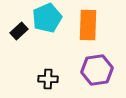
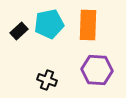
cyan pentagon: moved 2 px right, 6 px down; rotated 12 degrees clockwise
purple hexagon: rotated 12 degrees clockwise
black cross: moved 1 px left, 1 px down; rotated 18 degrees clockwise
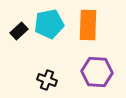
purple hexagon: moved 2 px down
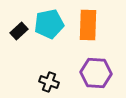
purple hexagon: moved 1 px left, 1 px down
black cross: moved 2 px right, 2 px down
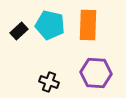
cyan pentagon: moved 1 px right, 1 px down; rotated 24 degrees clockwise
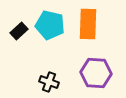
orange rectangle: moved 1 px up
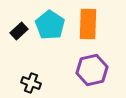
cyan pentagon: rotated 20 degrees clockwise
purple hexagon: moved 4 px left, 3 px up; rotated 16 degrees counterclockwise
black cross: moved 18 px left, 1 px down
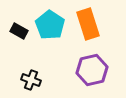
orange rectangle: rotated 20 degrees counterclockwise
black rectangle: rotated 72 degrees clockwise
black cross: moved 3 px up
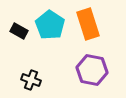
purple hexagon: rotated 24 degrees clockwise
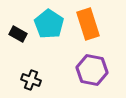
cyan pentagon: moved 1 px left, 1 px up
black rectangle: moved 1 px left, 3 px down
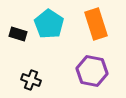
orange rectangle: moved 8 px right
black rectangle: rotated 12 degrees counterclockwise
purple hexagon: moved 1 px down
